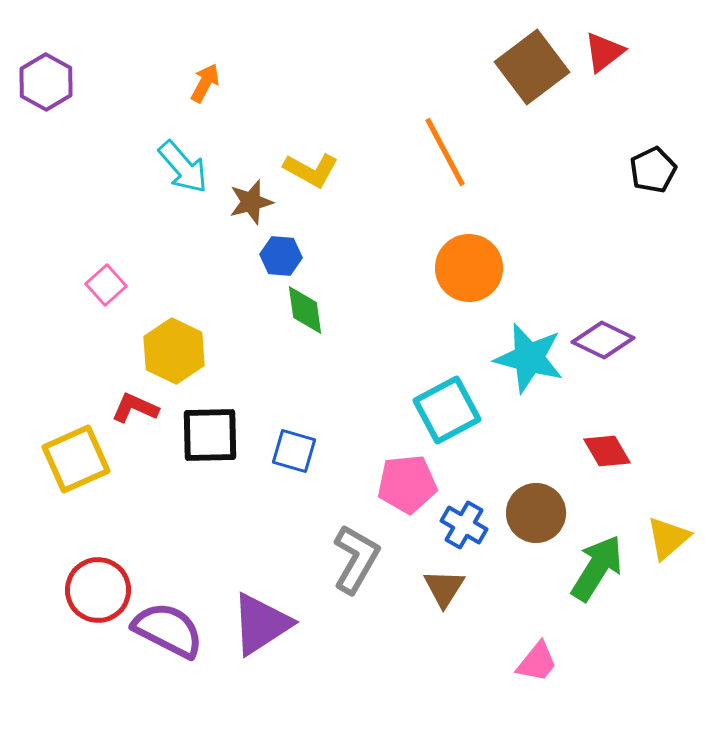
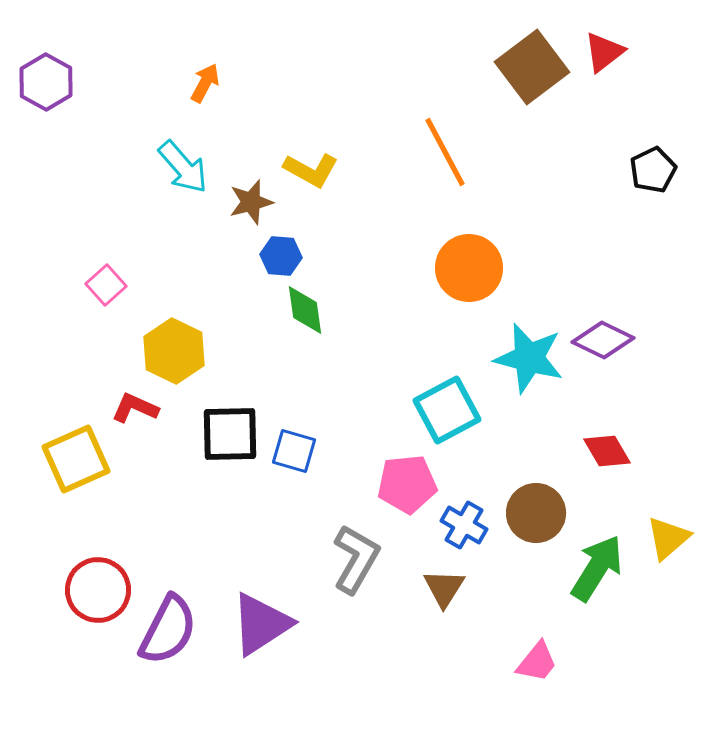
black square: moved 20 px right, 1 px up
purple semicircle: rotated 90 degrees clockwise
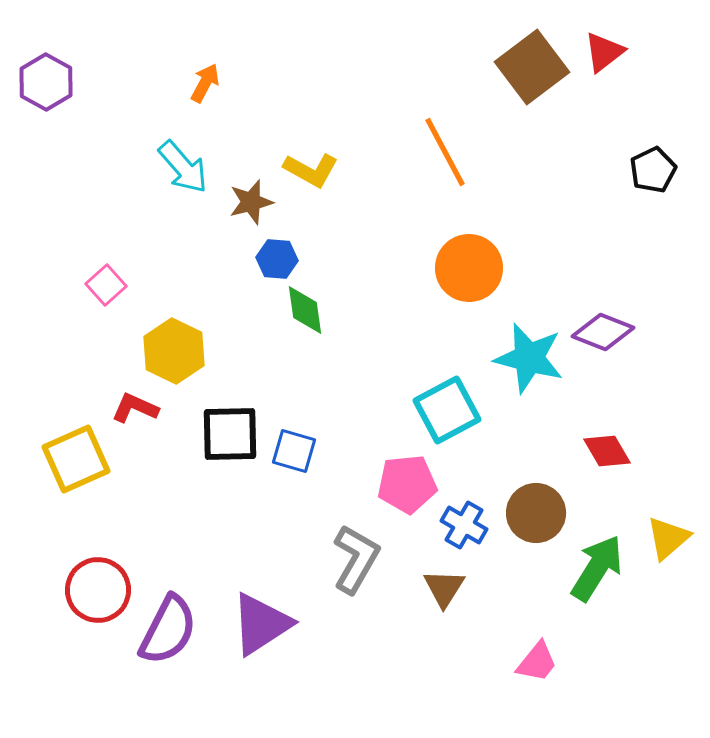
blue hexagon: moved 4 px left, 3 px down
purple diamond: moved 8 px up; rotated 4 degrees counterclockwise
